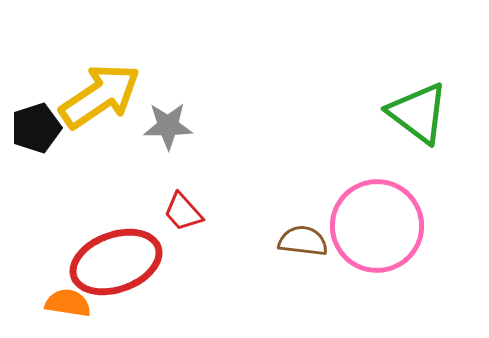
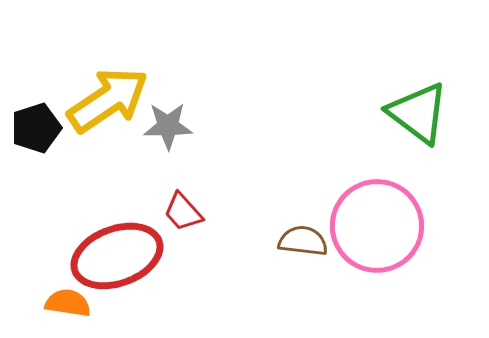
yellow arrow: moved 8 px right, 4 px down
red ellipse: moved 1 px right, 6 px up
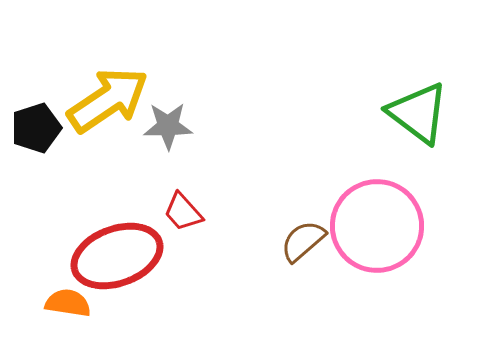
brown semicircle: rotated 48 degrees counterclockwise
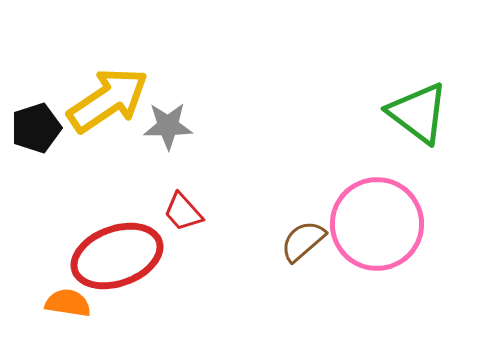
pink circle: moved 2 px up
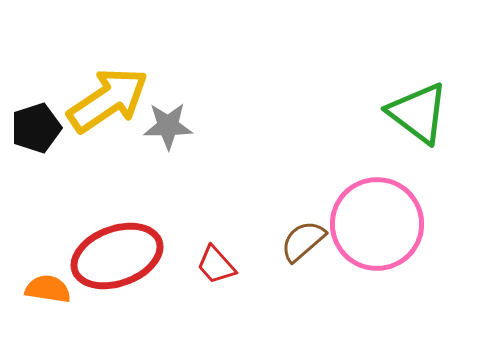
red trapezoid: moved 33 px right, 53 px down
orange semicircle: moved 20 px left, 14 px up
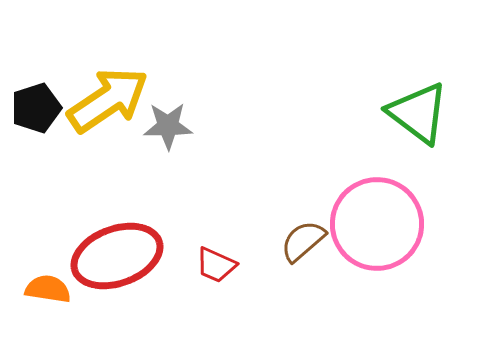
black pentagon: moved 20 px up
red trapezoid: rotated 24 degrees counterclockwise
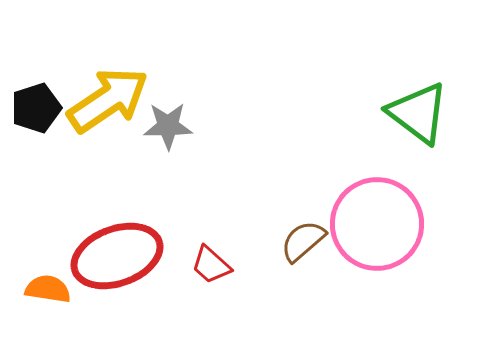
red trapezoid: moved 5 px left; rotated 18 degrees clockwise
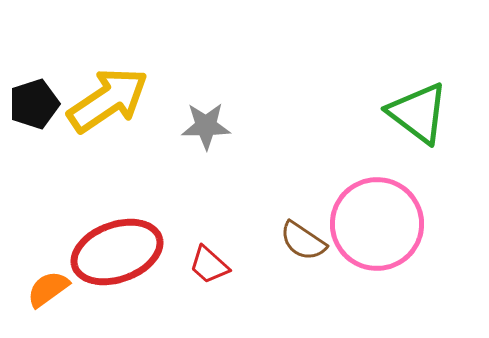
black pentagon: moved 2 px left, 4 px up
gray star: moved 38 px right
brown semicircle: rotated 105 degrees counterclockwise
red ellipse: moved 4 px up
red trapezoid: moved 2 px left
orange semicircle: rotated 45 degrees counterclockwise
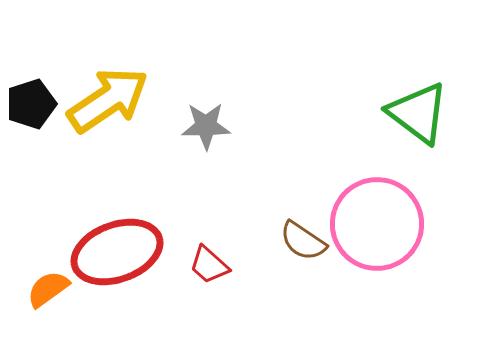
black pentagon: moved 3 px left
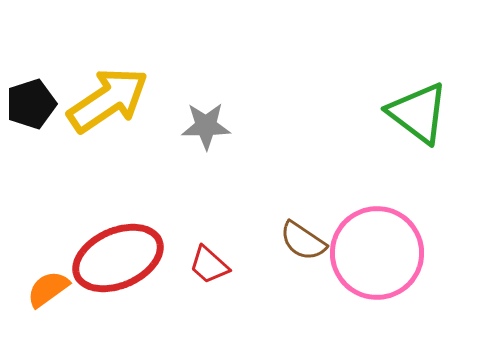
pink circle: moved 29 px down
red ellipse: moved 1 px right, 6 px down; rotated 4 degrees counterclockwise
